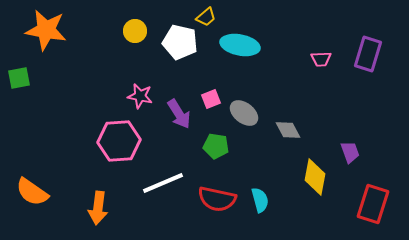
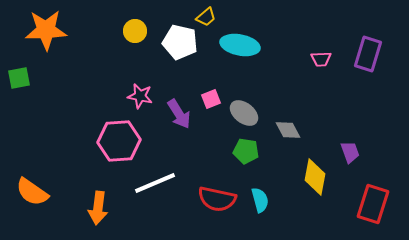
orange star: rotated 12 degrees counterclockwise
green pentagon: moved 30 px right, 5 px down
white line: moved 8 px left
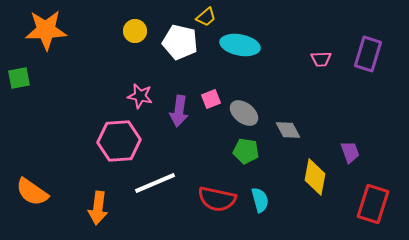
purple arrow: moved 3 px up; rotated 40 degrees clockwise
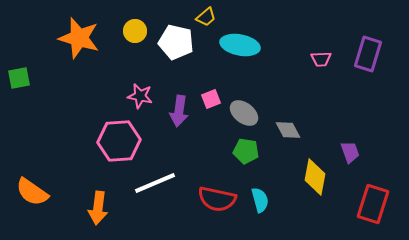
orange star: moved 33 px right, 8 px down; rotated 18 degrees clockwise
white pentagon: moved 4 px left
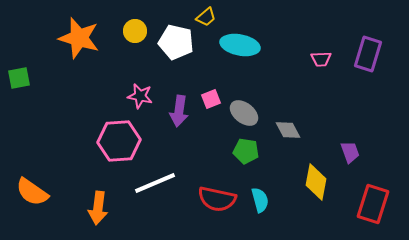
yellow diamond: moved 1 px right, 5 px down
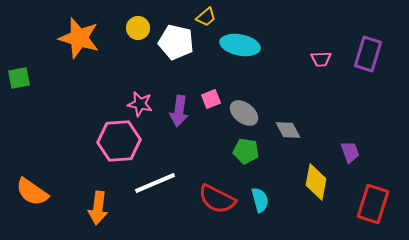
yellow circle: moved 3 px right, 3 px up
pink star: moved 8 px down
red semicircle: rotated 15 degrees clockwise
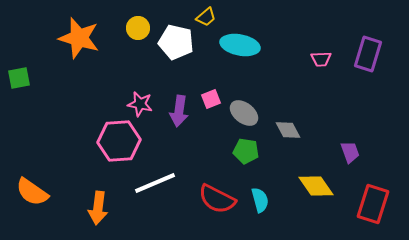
yellow diamond: moved 4 px down; rotated 45 degrees counterclockwise
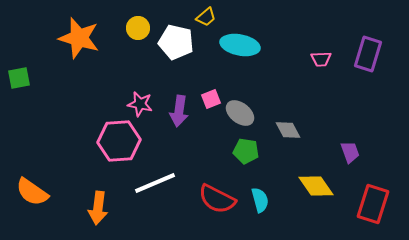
gray ellipse: moved 4 px left
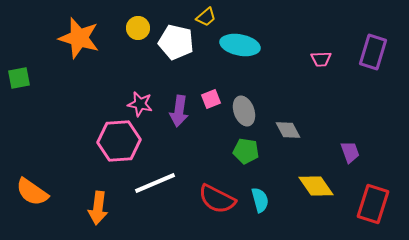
purple rectangle: moved 5 px right, 2 px up
gray ellipse: moved 4 px right, 2 px up; rotated 32 degrees clockwise
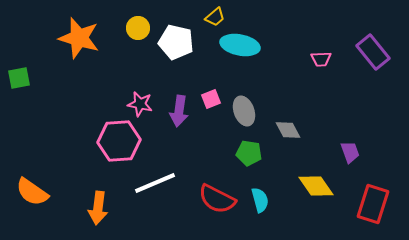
yellow trapezoid: moved 9 px right
purple rectangle: rotated 56 degrees counterclockwise
green pentagon: moved 3 px right, 2 px down
